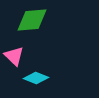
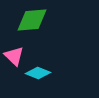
cyan diamond: moved 2 px right, 5 px up
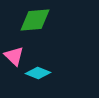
green diamond: moved 3 px right
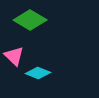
green diamond: moved 5 px left; rotated 36 degrees clockwise
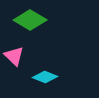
cyan diamond: moved 7 px right, 4 px down
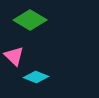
cyan diamond: moved 9 px left
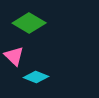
green diamond: moved 1 px left, 3 px down
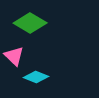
green diamond: moved 1 px right
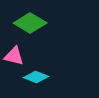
pink triangle: rotated 30 degrees counterclockwise
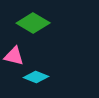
green diamond: moved 3 px right
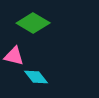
cyan diamond: rotated 30 degrees clockwise
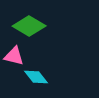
green diamond: moved 4 px left, 3 px down
